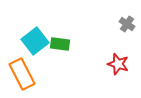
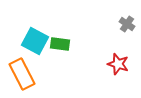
cyan square: rotated 24 degrees counterclockwise
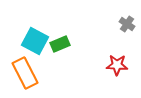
green rectangle: rotated 30 degrees counterclockwise
red star: moved 1 px left, 1 px down; rotated 15 degrees counterclockwise
orange rectangle: moved 3 px right, 1 px up
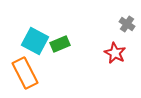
red star: moved 2 px left, 12 px up; rotated 25 degrees clockwise
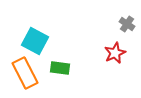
green rectangle: moved 24 px down; rotated 30 degrees clockwise
red star: rotated 20 degrees clockwise
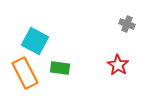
gray cross: rotated 14 degrees counterclockwise
red star: moved 3 px right, 12 px down; rotated 15 degrees counterclockwise
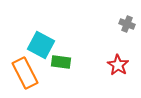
cyan square: moved 6 px right, 4 px down
green rectangle: moved 1 px right, 6 px up
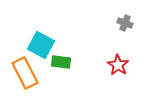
gray cross: moved 2 px left, 1 px up
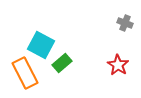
green rectangle: moved 1 px right, 1 px down; rotated 48 degrees counterclockwise
